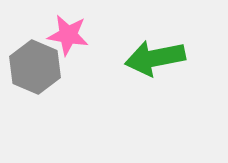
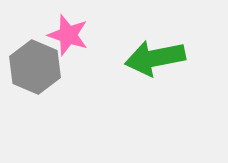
pink star: rotated 9 degrees clockwise
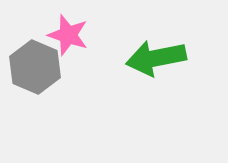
green arrow: moved 1 px right
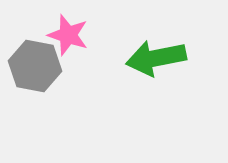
gray hexagon: moved 1 px up; rotated 12 degrees counterclockwise
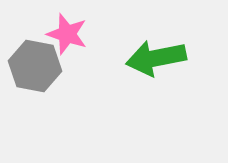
pink star: moved 1 px left, 1 px up
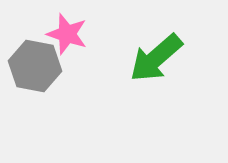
green arrow: rotated 30 degrees counterclockwise
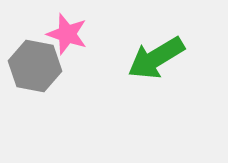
green arrow: rotated 10 degrees clockwise
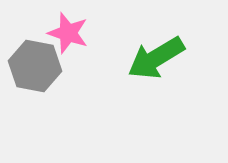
pink star: moved 1 px right, 1 px up
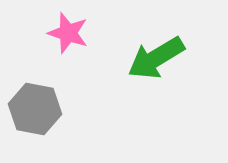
gray hexagon: moved 43 px down
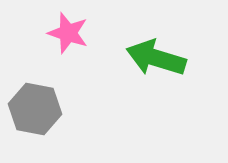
green arrow: rotated 48 degrees clockwise
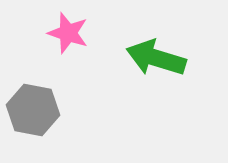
gray hexagon: moved 2 px left, 1 px down
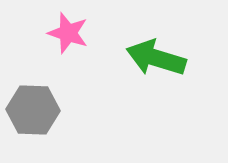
gray hexagon: rotated 9 degrees counterclockwise
